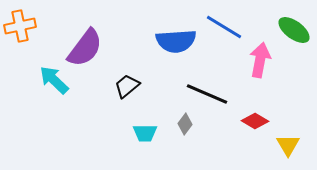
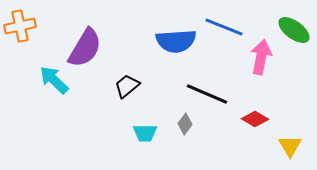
blue line: rotated 9 degrees counterclockwise
purple semicircle: rotated 6 degrees counterclockwise
pink arrow: moved 1 px right, 3 px up
red diamond: moved 2 px up
yellow triangle: moved 2 px right, 1 px down
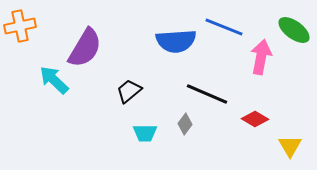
black trapezoid: moved 2 px right, 5 px down
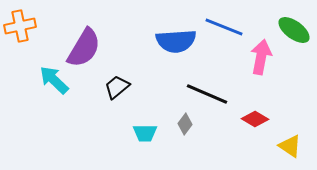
purple semicircle: moved 1 px left
black trapezoid: moved 12 px left, 4 px up
yellow triangle: rotated 25 degrees counterclockwise
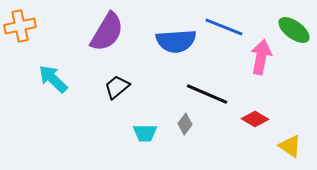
purple semicircle: moved 23 px right, 16 px up
cyan arrow: moved 1 px left, 1 px up
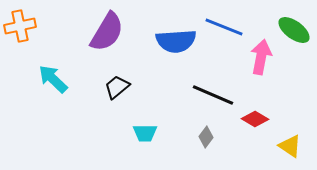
black line: moved 6 px right, 1 px down
gray diamond: moved 21 px right, 13 px down
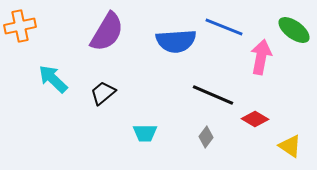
black trapezoid: moved 14 px left, 6 px down
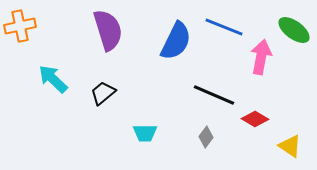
purple semicircle: moved 1 px right, 2 px up; rotated 48 degrees counterclockwise
blue semicircle: rotated 60 degrees counterclockwise
black line: moved 1 px right
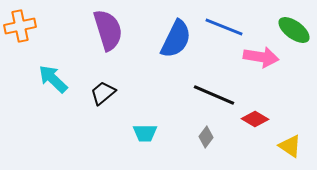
blue semicircle: moved 2 px up
pink arrow: rotated 88 degrees clockwise
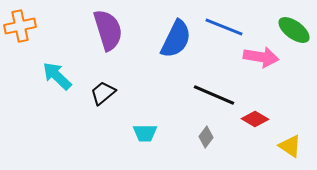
cyan arrow: moved 4 px right, 3 px up
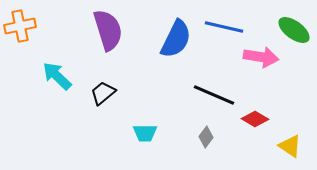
blue line: rotated 9 degrees counterclockwise
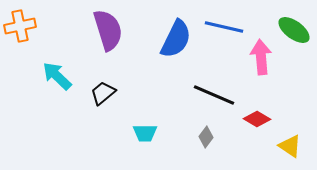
pink arrow: rotated 104 degrees counterclockwise
red diamond: moved 2 px right
